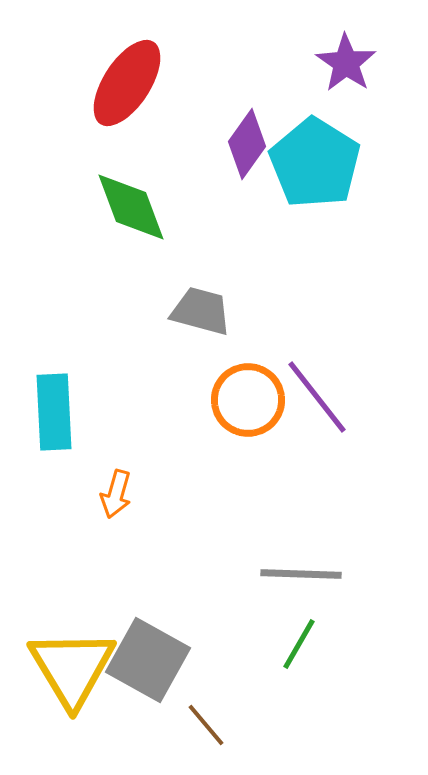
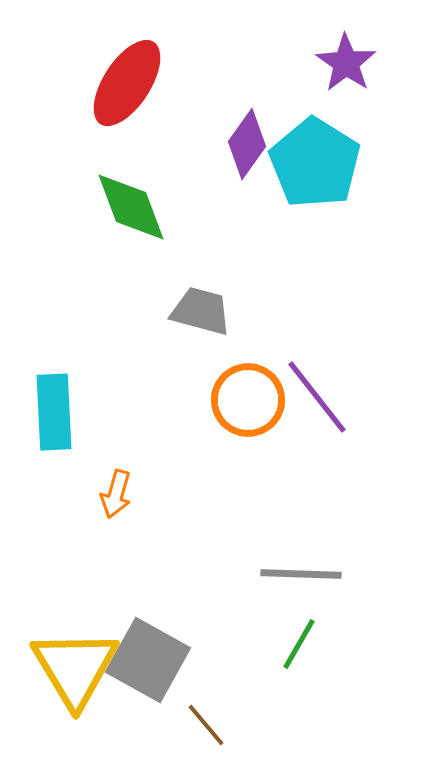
yellow triangle: moved 3 px right
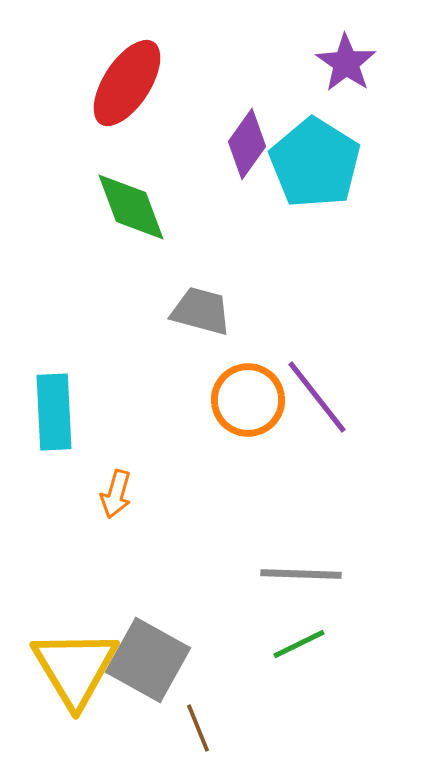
green line: rotated 34 degrees clockwise
brown line: moved 8 px left, 3 px down; rotated 18 degrees clockwise
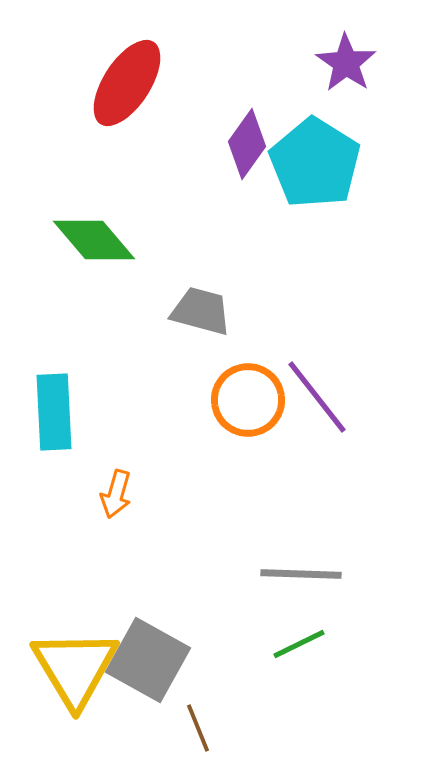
green diamond: moved 37 px left, 33 px down; rotated 20 degrees counterclockwise
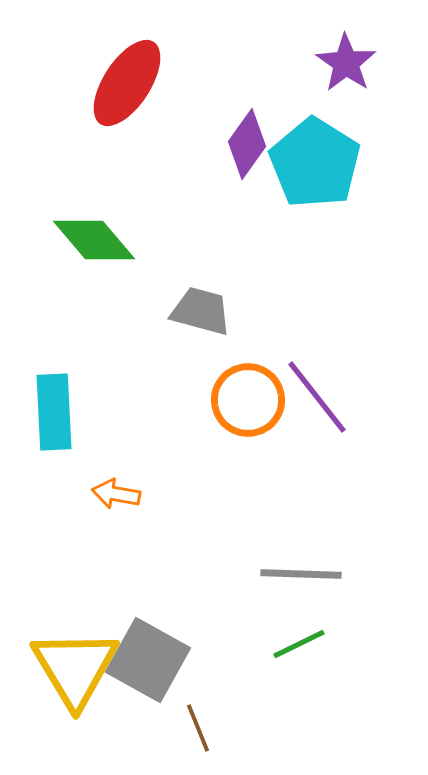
orange arrow: rotated 84 degrees clockwise
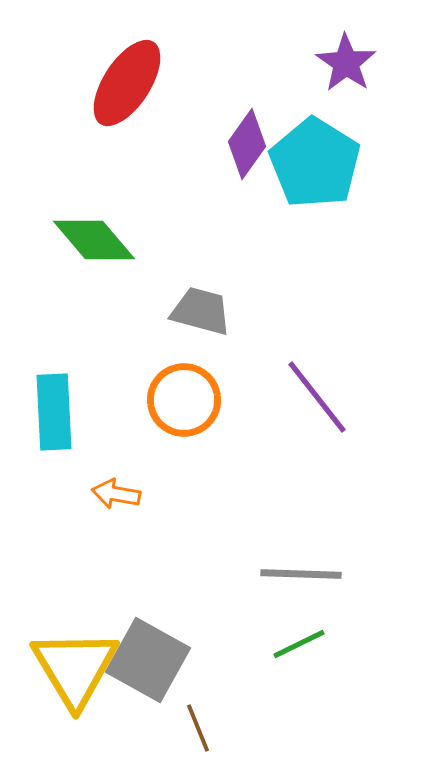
orange circle: moved 64 px left
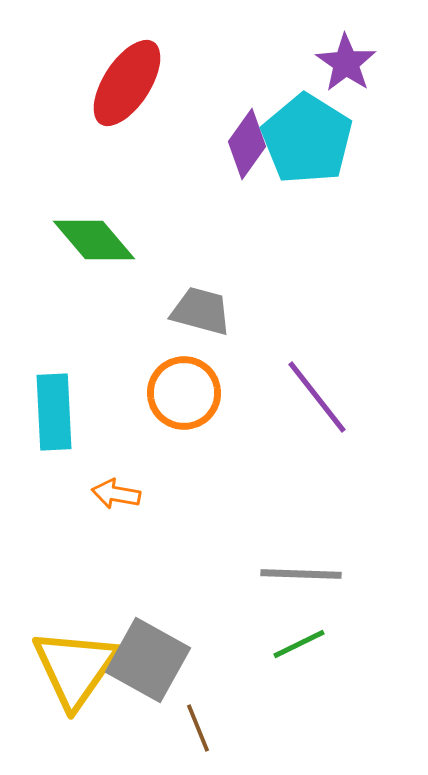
cyan pentagon: moved 8 px left, 24 px up
orange circle: moved 7 px up
yellow triangle: rotated 6 degrees clockwise
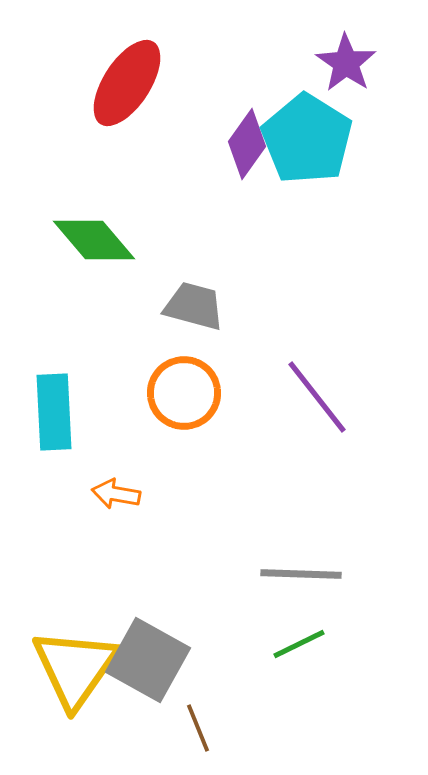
gray trapezoid: moved 7 px left, 5 px up
